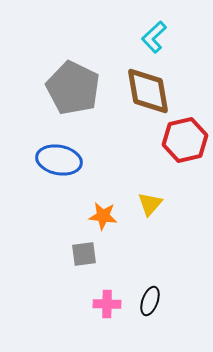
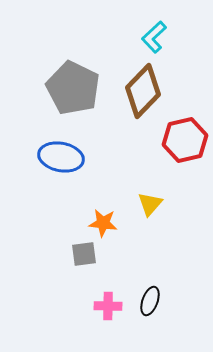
brown diamond: moved 5 px left; rotated 54 degrees clockwise
blue ellipse: moved 2 px right, 3 px up
orange star: moved 7 px down
pink cross: moved 1 px right, 2 px down
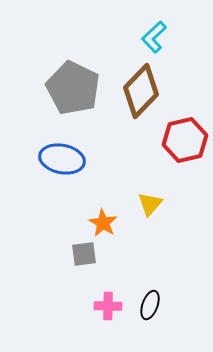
brown diamond: moved 2 px left
blue ellipse: moved 1 px right, 2 px down
orange star: rotated 24 degrees clockwise
black ellipse: moved 4 px down
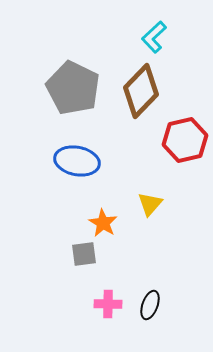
blue ellipse: moved 15 px right, 2 px down
pink cross: moved 2 px up
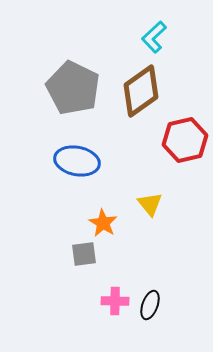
brown diamond: rotated 10 degrees clockwise
yellow triangle: rotated 20 degrees counterclockwise
pink cross: moved 7 px right, 3 px up
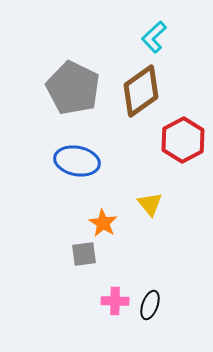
red hexagon: moved 2 px left; rotated 15 degrees counterclockwise
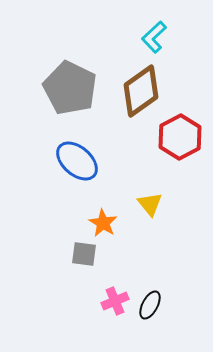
gray pentagon: moved 3 px left
red hexagon: moved 3 px left, 3 px up
blue ellipse: rotated 30 degrees clockwise
gray square: rotated 16 degrees clockwise
pink cross: rotated 24 degrees counterclockwise
black ellipse: rotated 8 degrees clockwise
